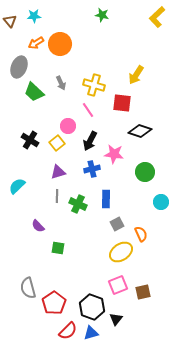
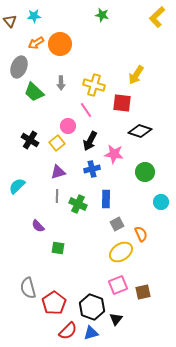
gray arrow: rotated 24 degrees clockwise
pink line: moved 2 px left
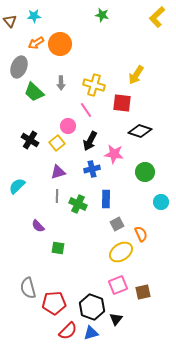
red pentagon: rotated 30 degrees clockwise
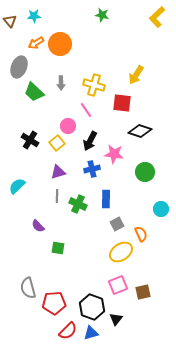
cyan circle: moved 7 px down
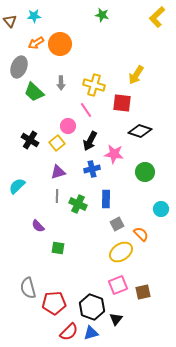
orange semicircle: rotated 21 degrees counterclockwise
red semicircle: moved 1 px right, 1 px down
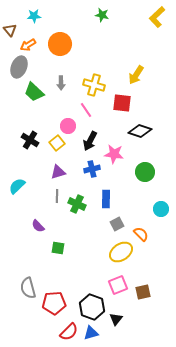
brown triangle: moved 9 px down
orange arrow: moved 8 px left, 2 px down
green cross: moved 1 px left
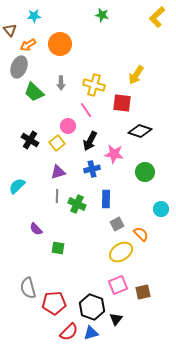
purple semicircle: moved 2 px left, 3 px down
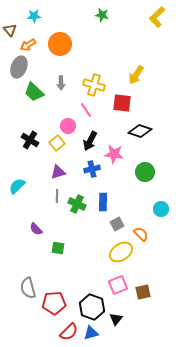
blue rectangle: moved 3 px left, 3 px down
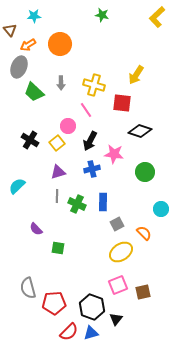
orange semicircle: moved 3 px right, 1 px up
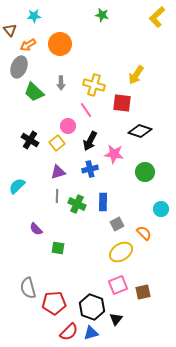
blue cross: moved 2 px left
